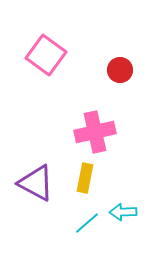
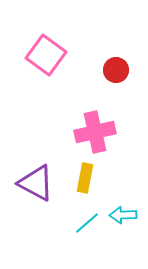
red circle: moved 4 px left
cyan arrow: moved 3 px down
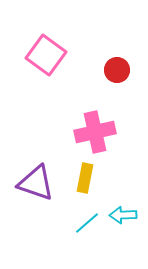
red circle: moved 1 px right
purple triangle: rotated 9 degrees counterclockwise
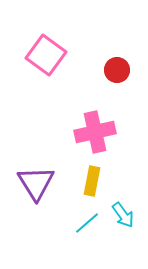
yellow rectangle: moved 7 px right, 3 px down
purple triangle: rotated 39 degrees clockwise
cyan arrow: rotated 124 degrees counterclockwise
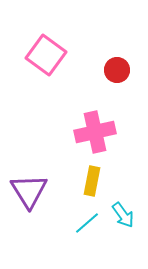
purple triangle: moved 7 px left, 8 px down
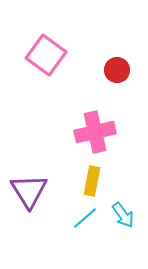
cyan line: moved 2 px left, 5 px up
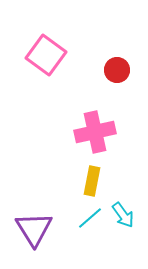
purple triangle: moved 5 px right, 38 px down
cyan line: moved 5 px right
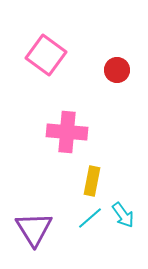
pink cross: moved 28 px left; rotated 18 degrees clockwise
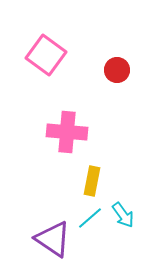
purple triangle: moved 19 px right, 10 px down; rotated 24 degrees counterclockwise
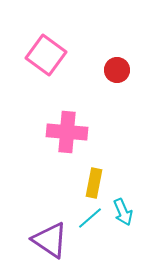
yellow rectangle: moved 2 px right, 2 px down
cyan arrow: moved 3 px up; rotated 12 degrees clockwise
purple triangle: moved 3 px left, 1 px down
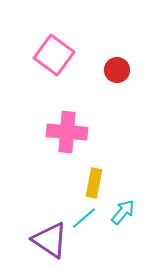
pink square: moved 8 px right
cyan arrow: rotated 116 degrees counterclockwise
cyan line: moved 6 px left
